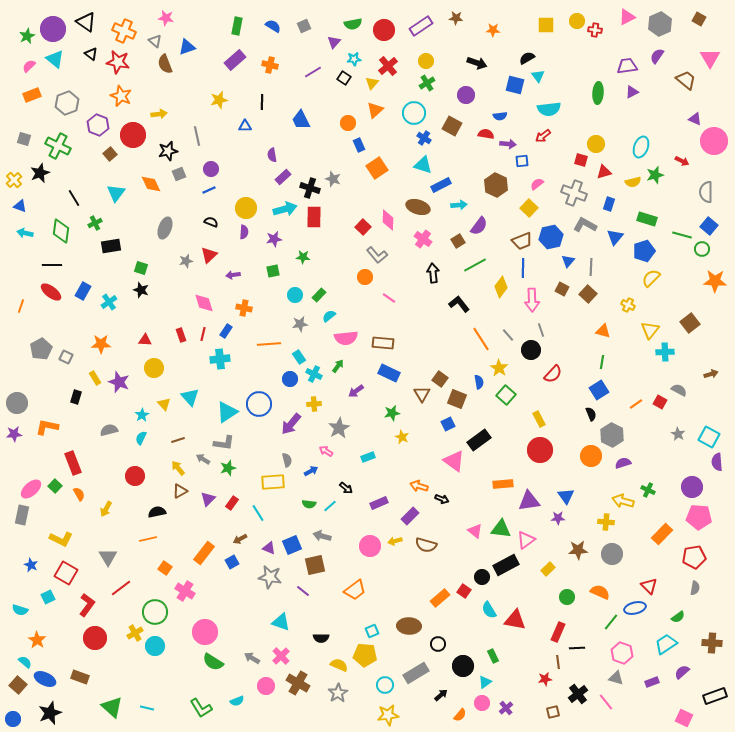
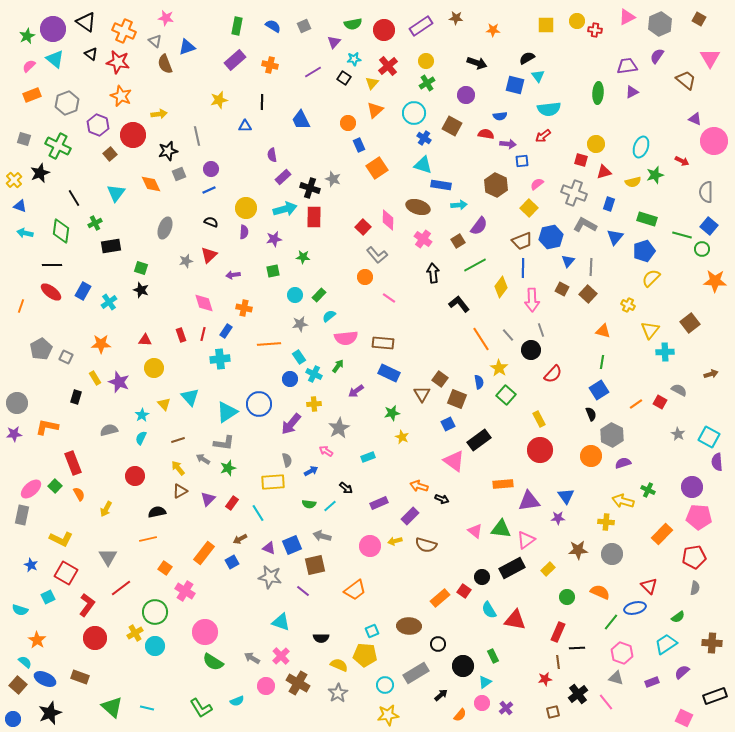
blue rectangle at (441, 185): rotated 36 degrees clockwise
black rectangle at (506, 565): moved 6 px right, 3 px down
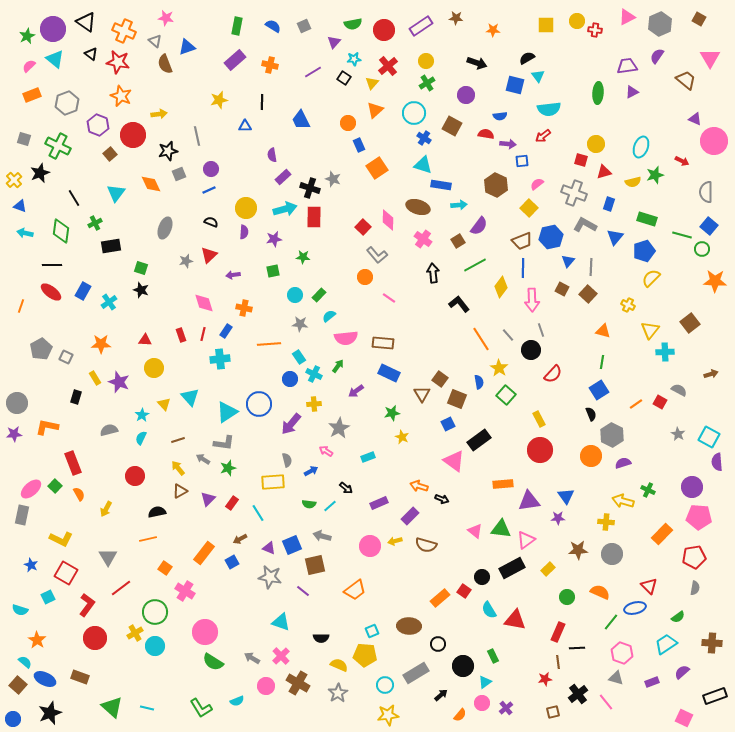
gray star at (300, 324): rotated 14 degrees clockwise
